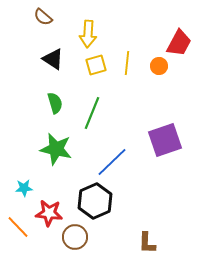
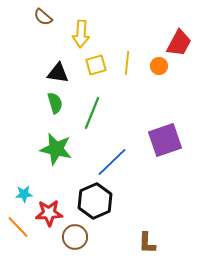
yellow arrow: moved 7 px left
black triangle: moved 5 px right, 14 px down; rotated 25 degrees counterclockwise
cyan star: moved 6 px down
red star: rotated 8 degrees counterclockwise
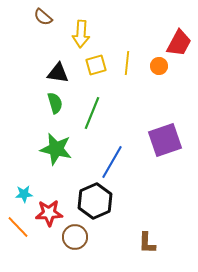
blue line: rotated 16 degrees counterclockwise
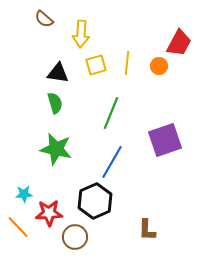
brown semicircle: moved 1 px right, 2 px down
green line: moved 19 px right
brown L-shape: moved 13 px up
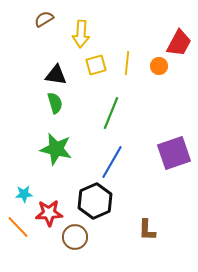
brown semicircle: rotated 108 degrees clockwise
black triangle: moved 2 px left, 2 px down
purple square: moved 9 px right, 13 px down
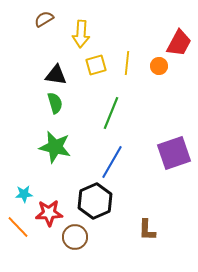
green star: moved 1 px left, 2 px up
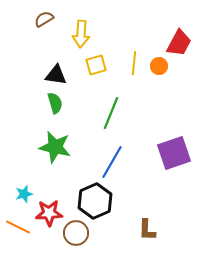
yellow line: moved 7 px right
cyan star: rotated 12 degrees counterclockwise
orange line: rotated 20 degrees counterclockwise
brown circle: moved 1 px right, 4 px up
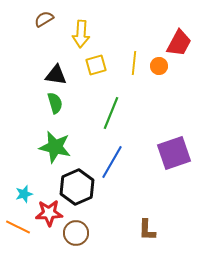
black hexagon: moved 18 px left, 14 px up
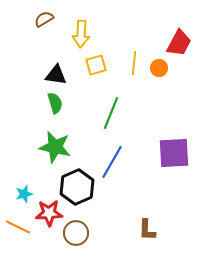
orange circle: moved 2 px down
purple square: rotated 16 degrees clockwise
